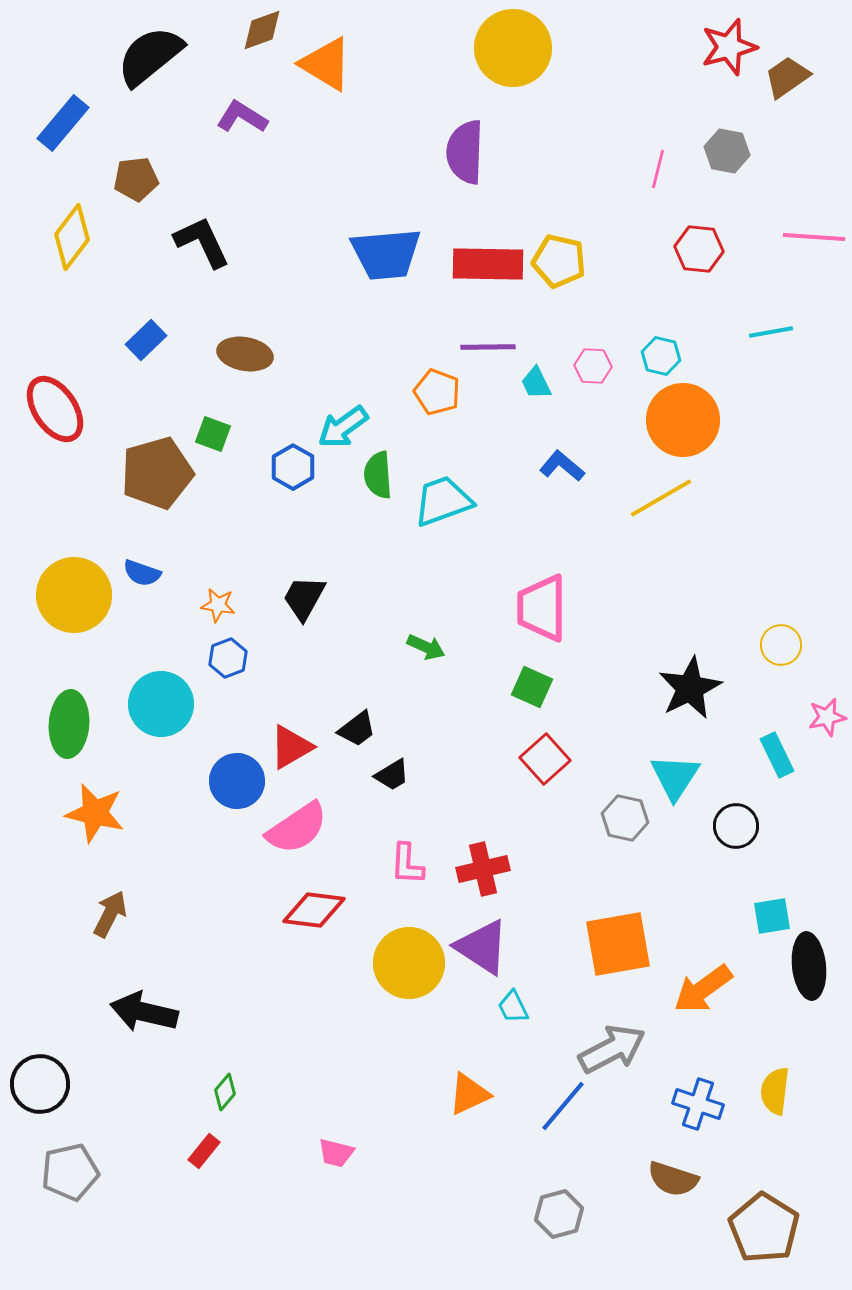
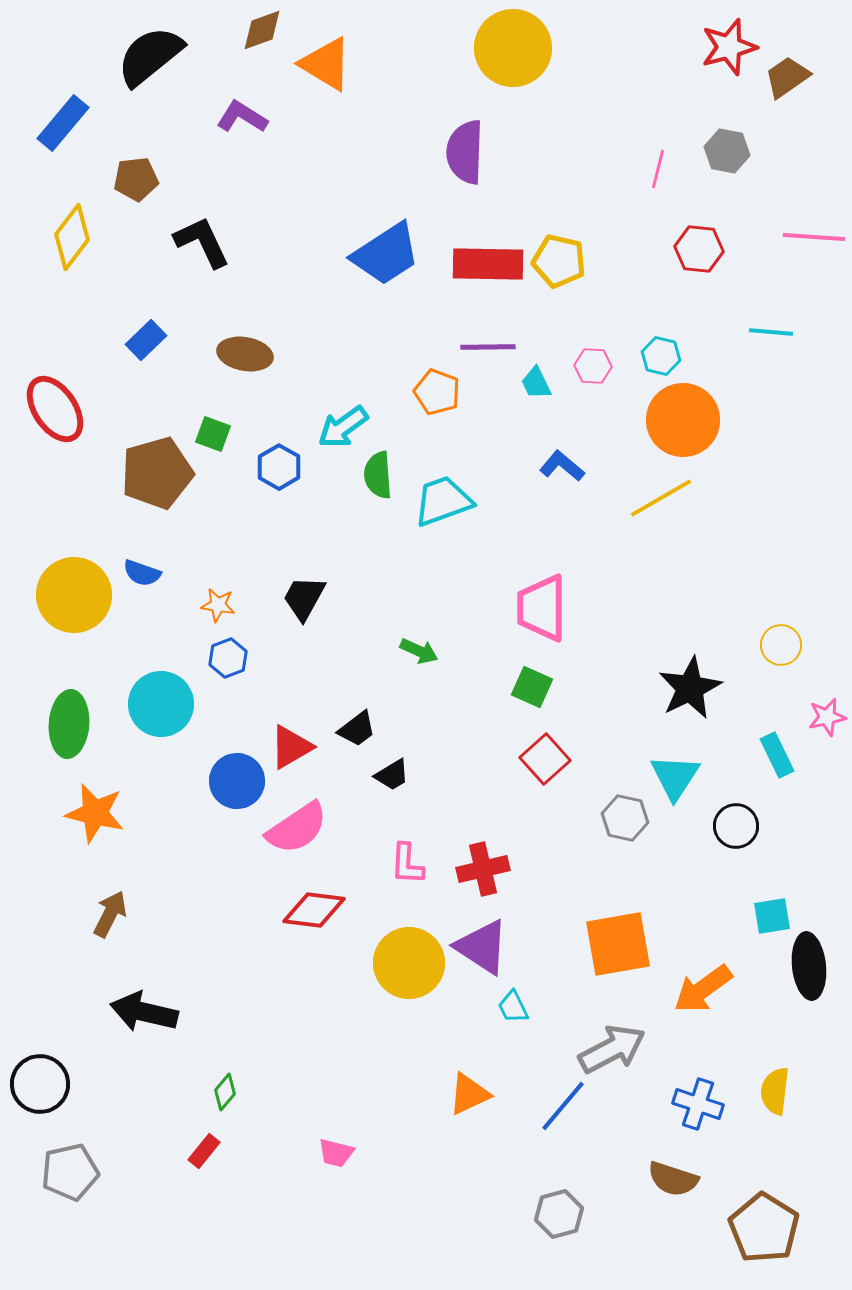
blue trapezoid at (386, 254): rotated 28 degrees counterclockwise
cyan line at (771, 332): rotated 15 degrees clockwise
blue hexagon at (293, 467): moved 14 px left
green arrow at (426, 647): moved 7 px left, 4 px down
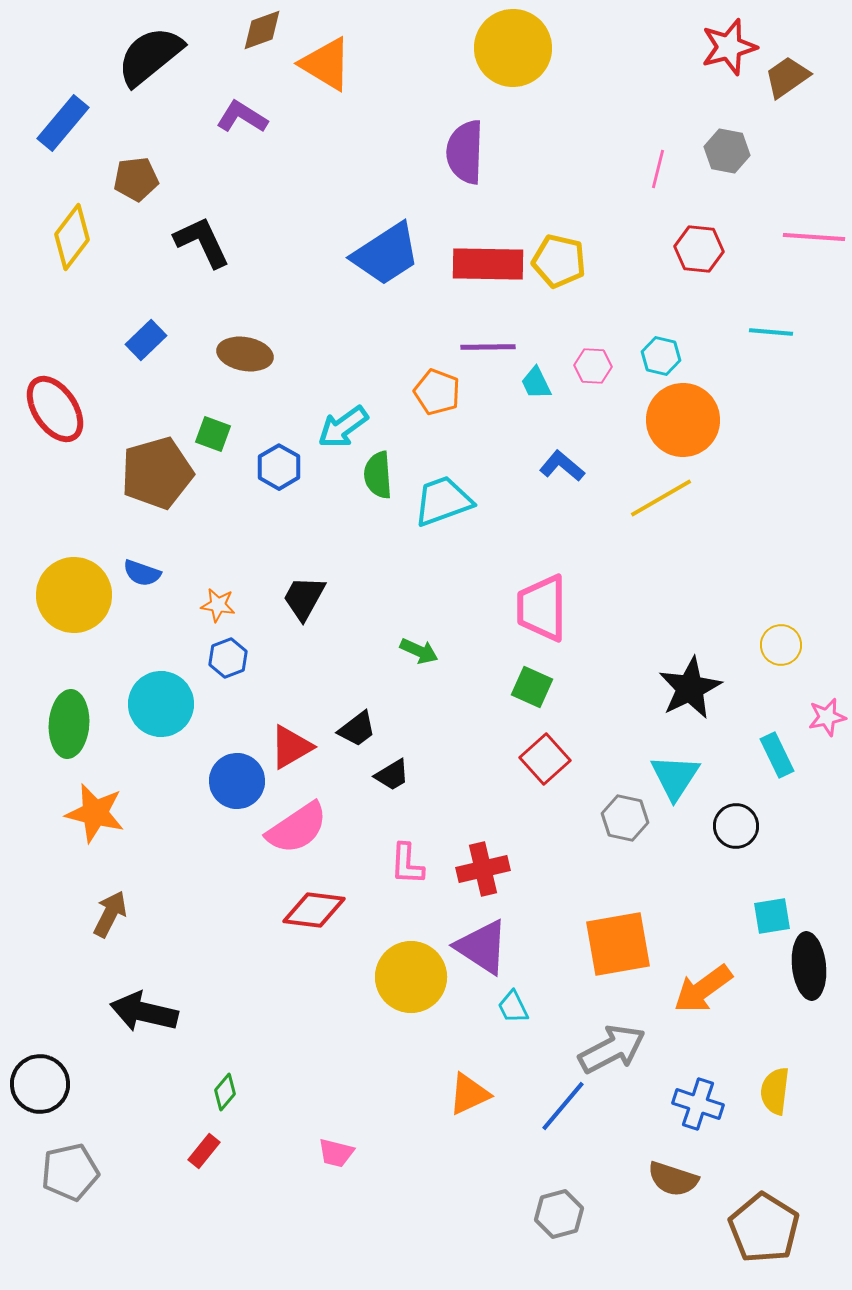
yellow circle at (409, 963): moved 2 px right, 14 px down
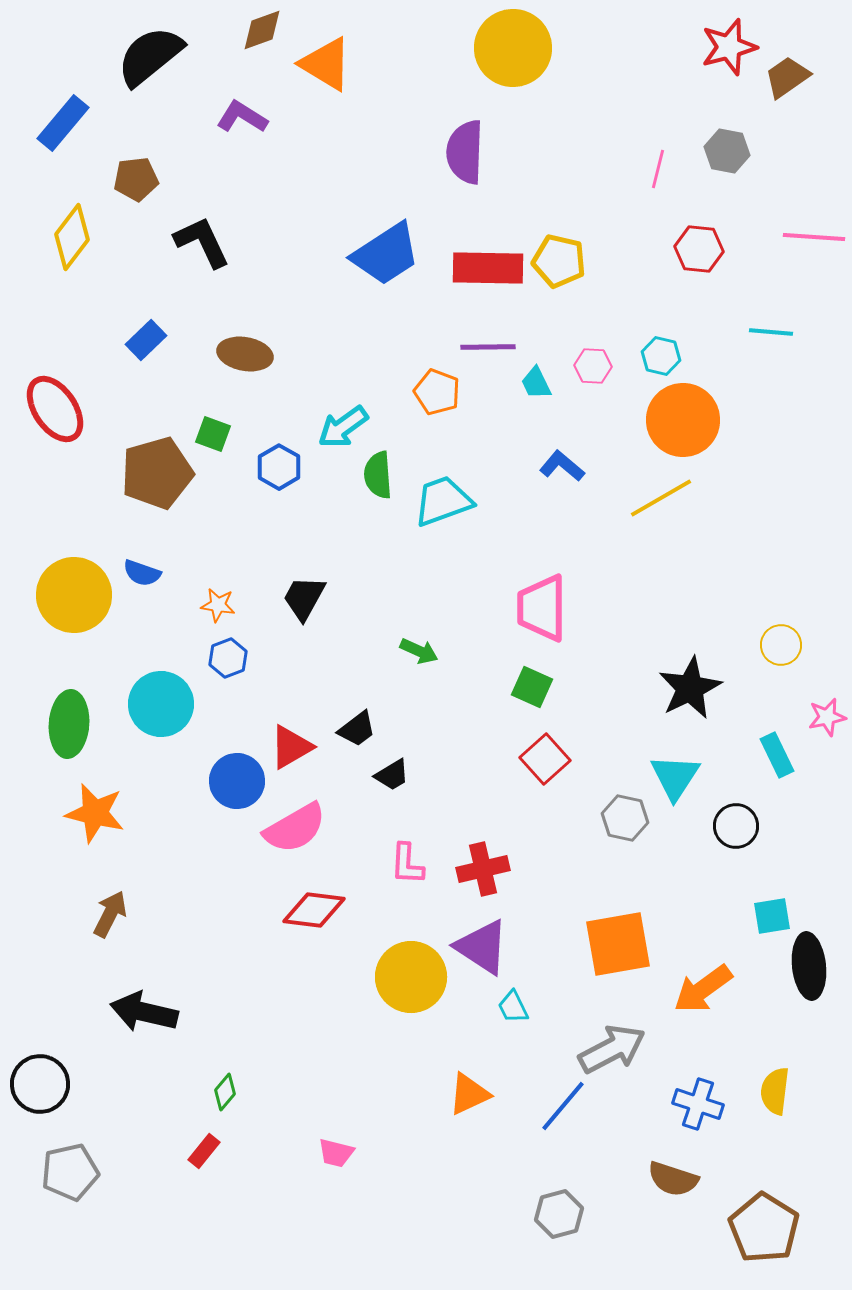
red rectangle at (488, 264): moved 4 px down
pink semicircle at (297, 828): moved 2 px left; rotated 4 degrees clockwise
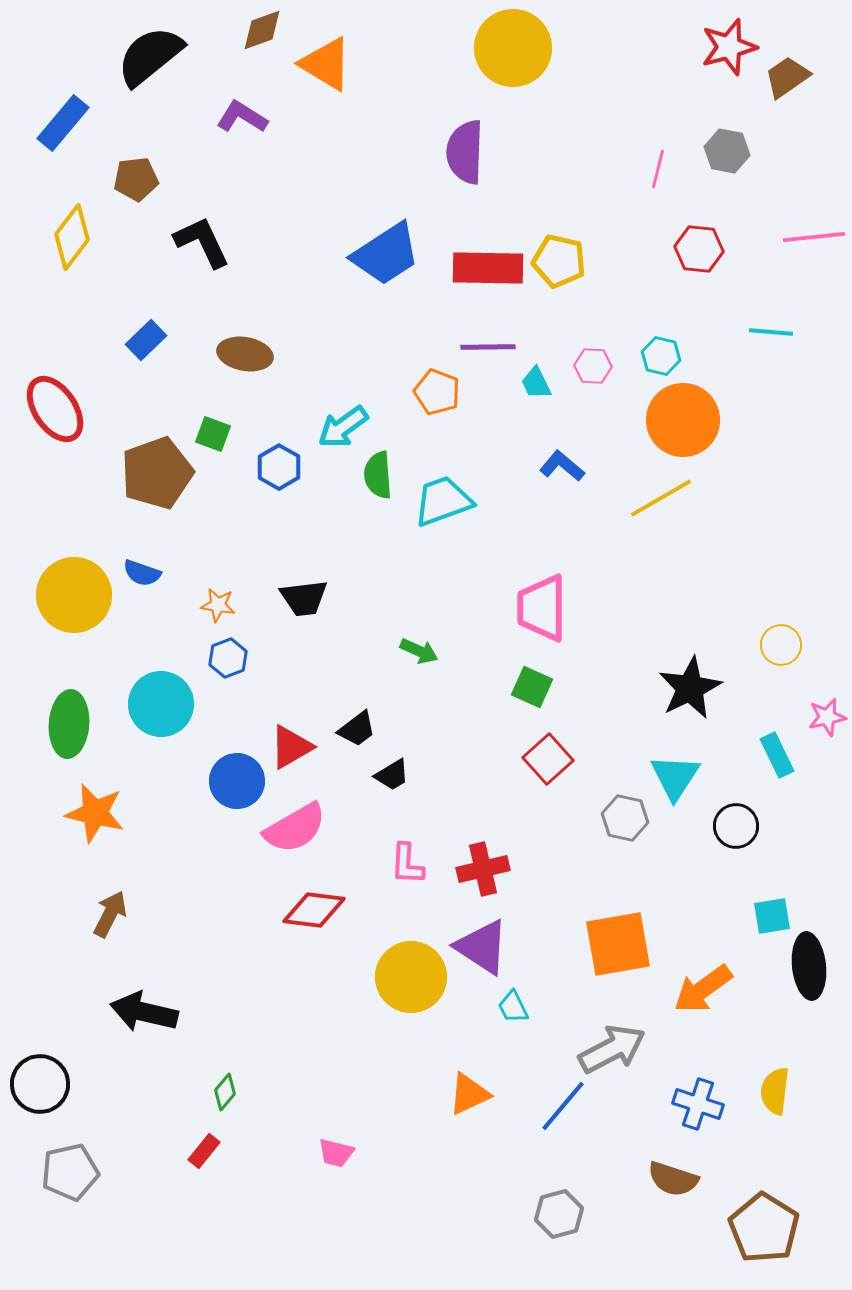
pink line at (814, 237): rotated 10 degrees counterclockwise
brown pentagon at (157, 473): rotated 4 degrees counterclockwise
black trapezoid at (304, 598): rotated 126 degrees counterclockwise
red square at (545, 759): moved 3 px right
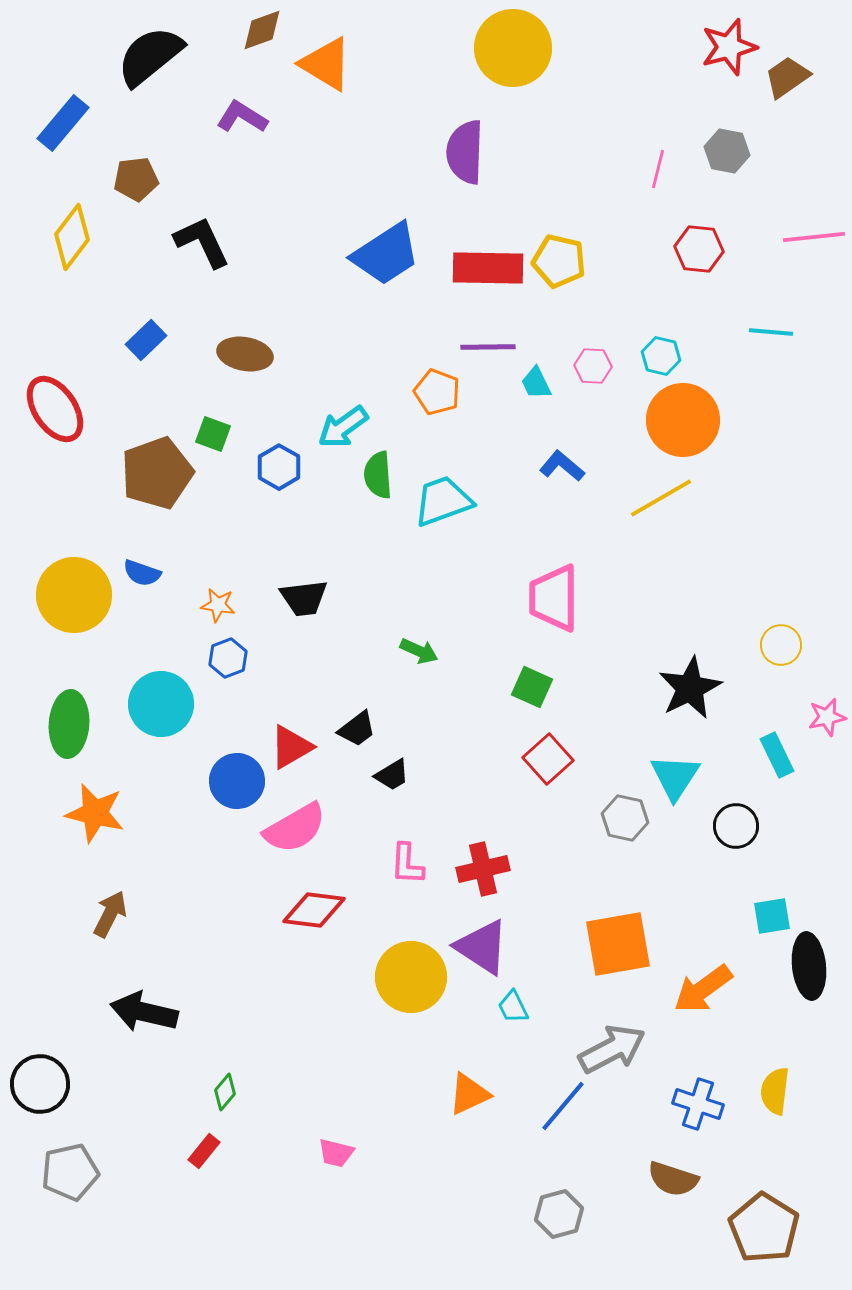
pink trapezoid at (542, 608): moved 12 px right, 10 px up
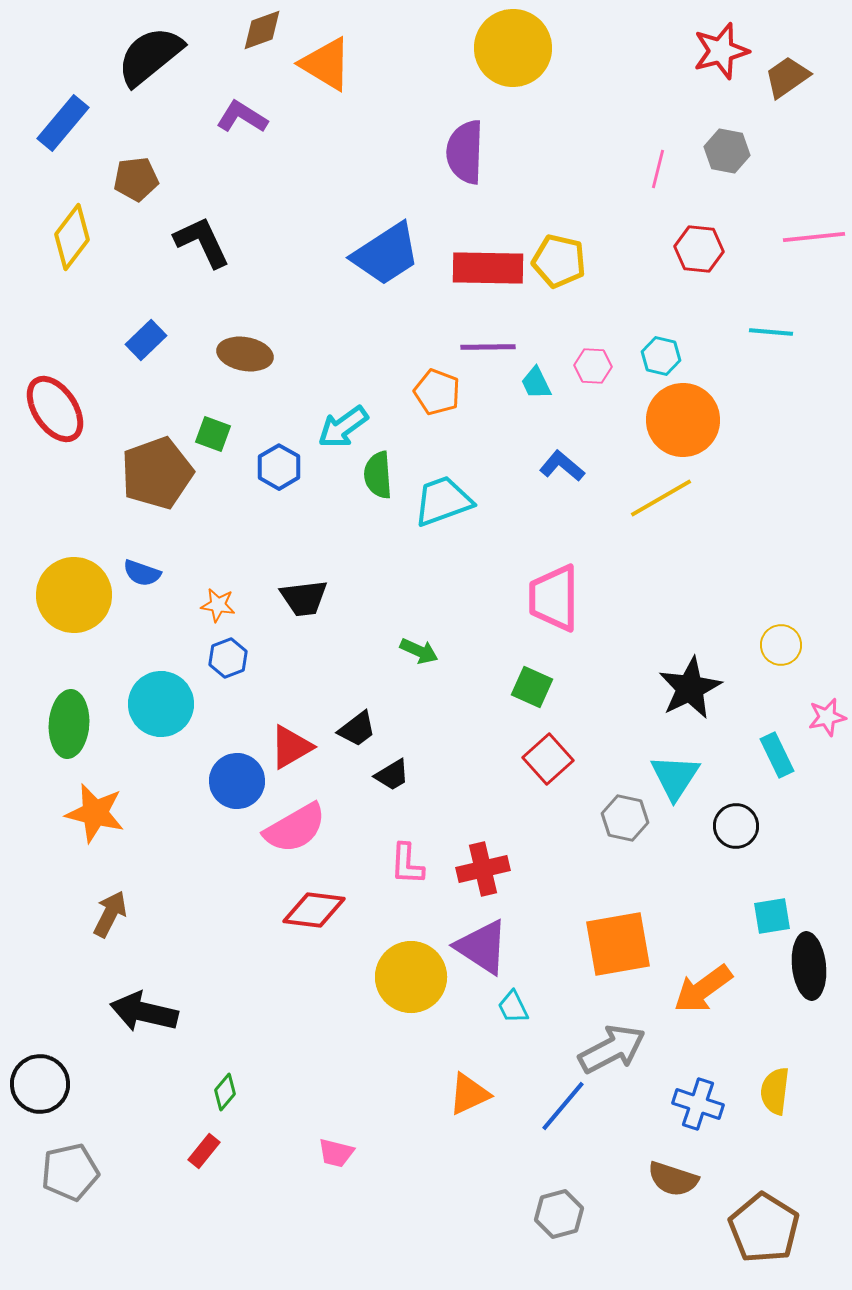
red star at (729, 47): moved 8 px left, 4 px down
